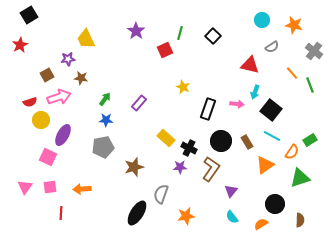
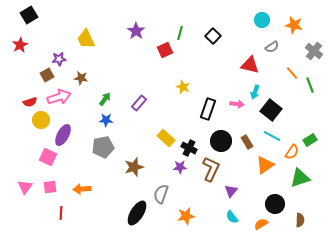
purple star at (68, 59): moved 9 px left
brown L-shape at (211, 169): rotated 10 degrees counterclockwise
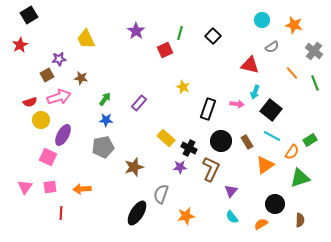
green line at (310, 85): moved 5 px right, 2 px up
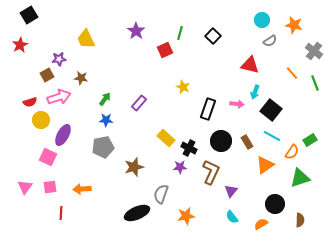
gray semicircle at (272, 47): moved 2 px left, 6 px up
brown L-shape at (211, 169): moved 3 px down
black ellipse at (137, 213): rotated 35 degrees clockwise
